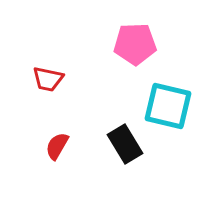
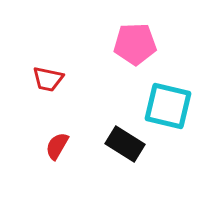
black rectangle: rotated 27 degrees counterclockwise
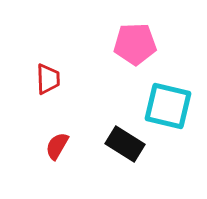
red trapezoid: rotated 104 degrees counterclockwise
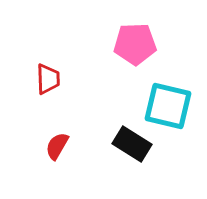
black rectangle: moved 7 px right
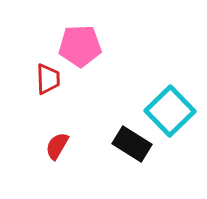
pink pentagon: moved 55 px left, 2 px down
cyan square: moved 2 px right, 5 px down; rotated 33 degrees clockwise
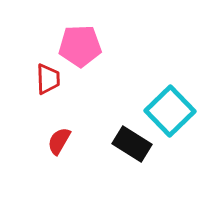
red semicircle: moved 2 px right, 5 px up
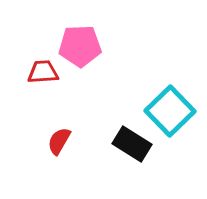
red trapezoid: moved 5 px left, 7 px up; rotated 92 degrees counterclockwise
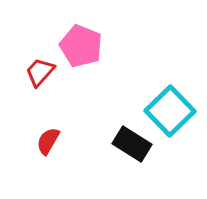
pink pentagon: moved 1 px right; rotated 24 degrees clockwise
red trapezoid: moved 3 px left; rotated 44 degrees counterclockwise
red semicircle: moved 11 px left
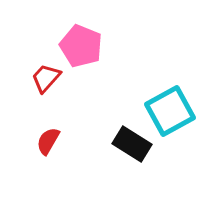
red trapezoid: moved 6 px right, 6 px down
cyan square: rotated 15 degrees clockwise
